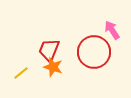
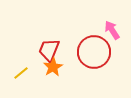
orange star: rotated 24 degrees clockwise
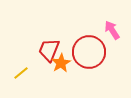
red circle: moved 5 px left
orange star: moved 8 px right, 4 px up
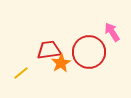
pink arrow: moved 2 px down
red trapezoid: rotated 60 degrees clockwise
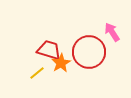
red trapezoid: rotated 25 degrees clockwise
yellow line: moved 16 px right
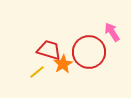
orange star: moved 2 px right, 1 px down
yellow line: moved 1 px up
